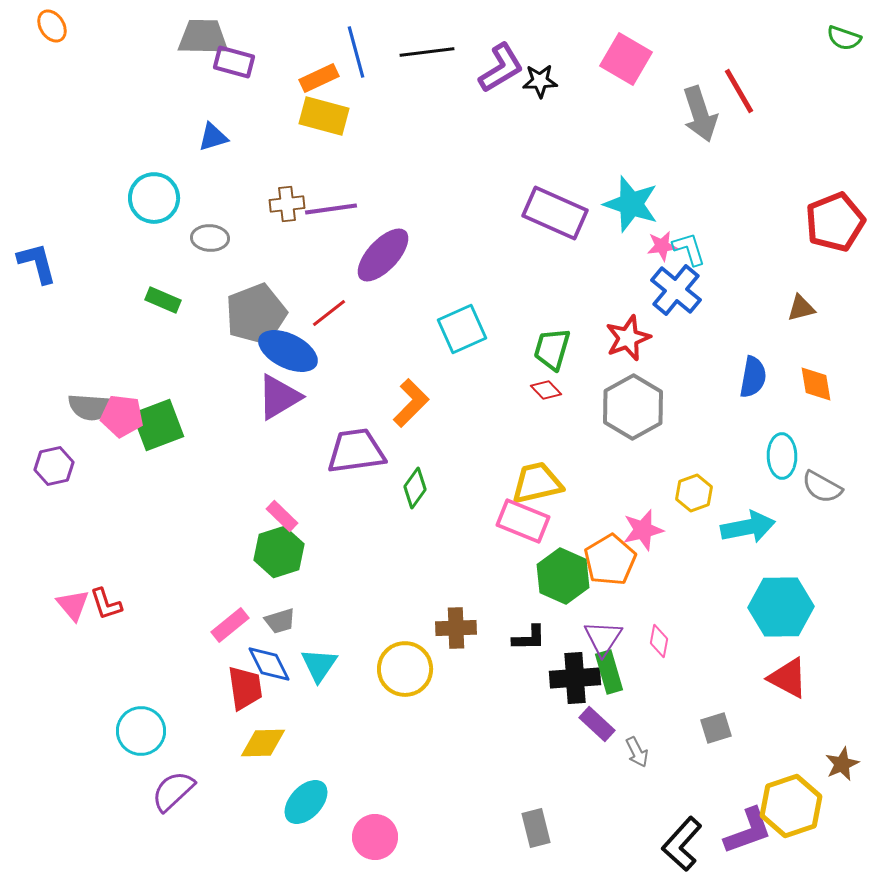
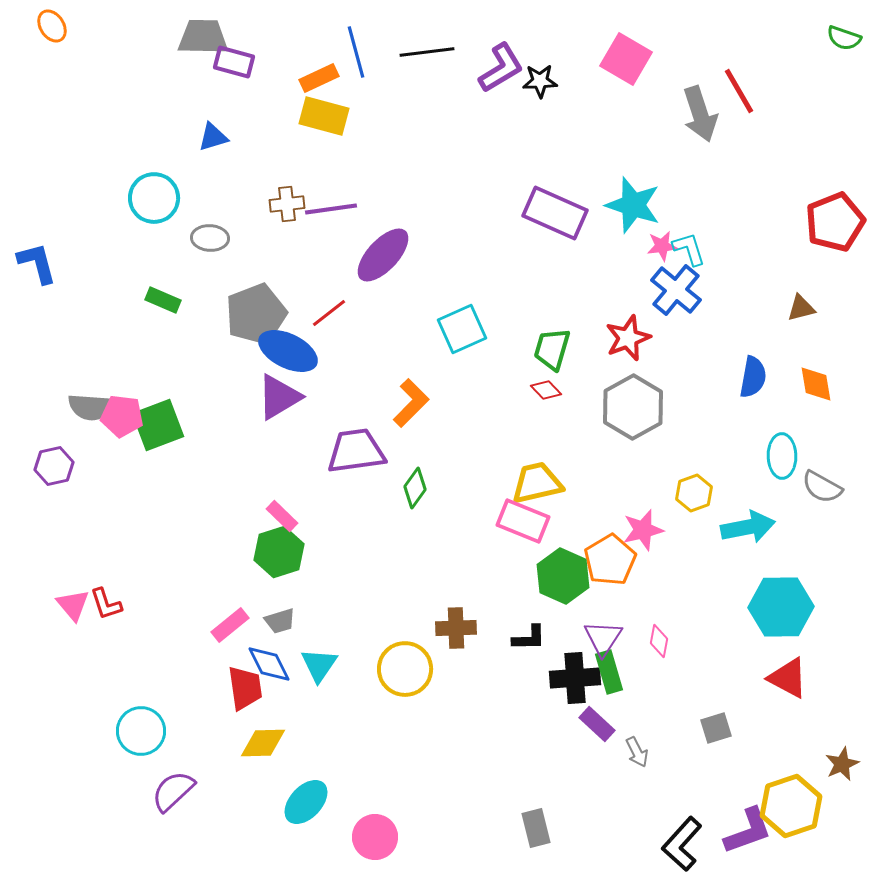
cyan star at (631, 204): moved 2 px right, 1 px down
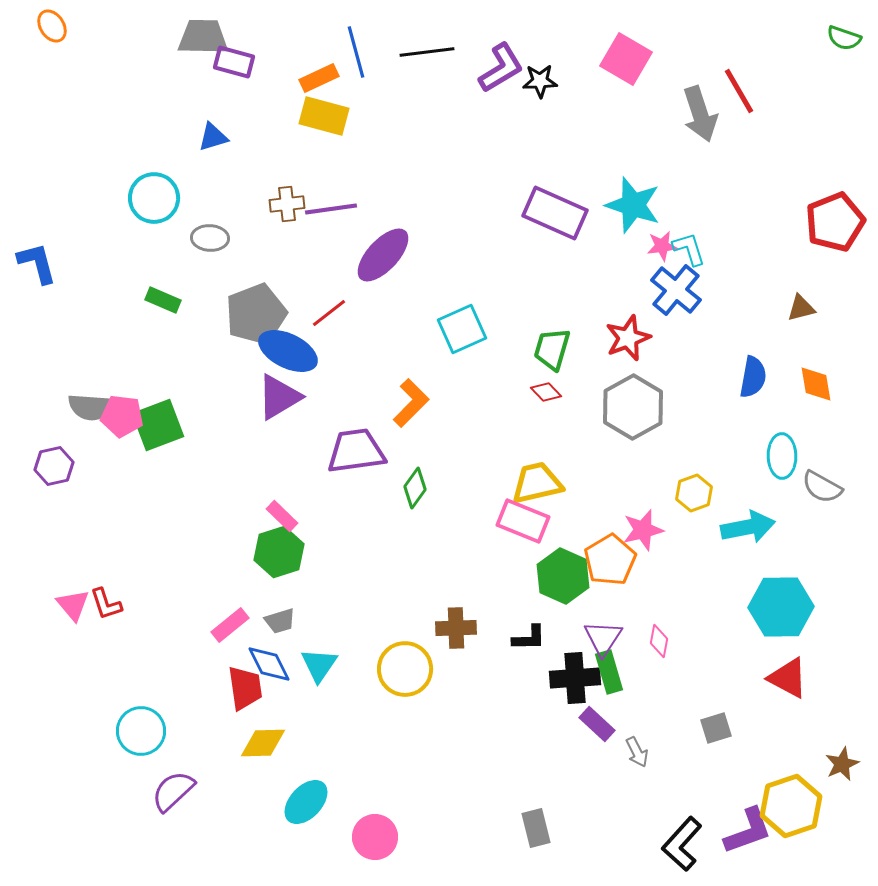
red diamond at (546, 390): moved 2 px down
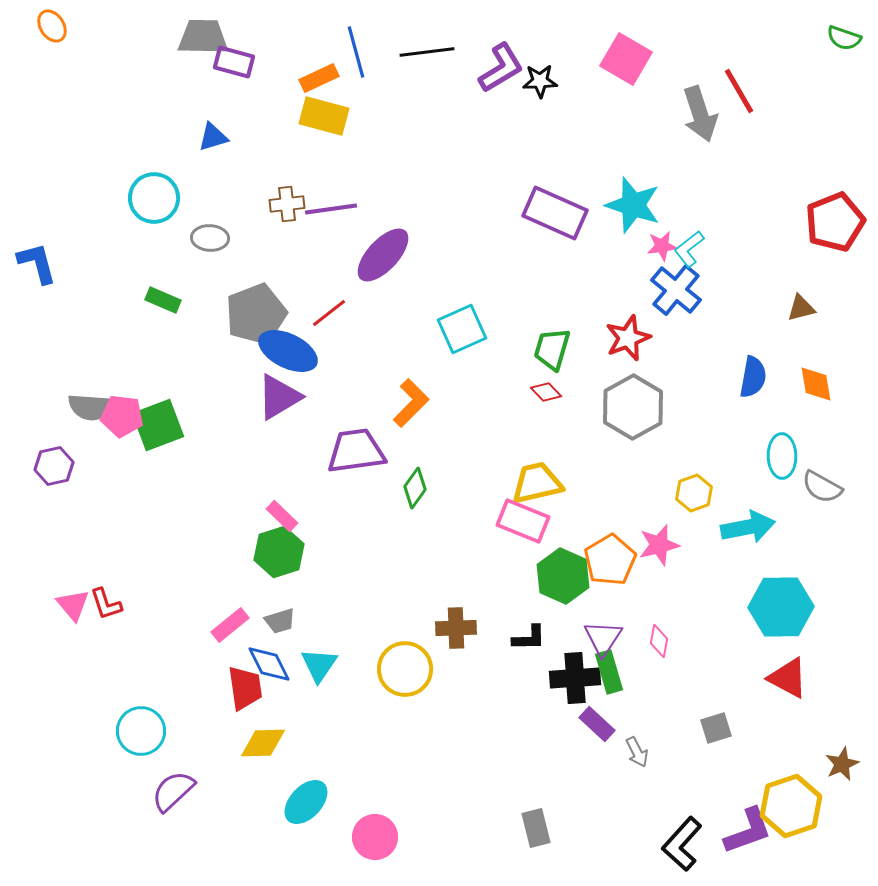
cyan L-shape at (689, 249): rotated 111 degrees counterclockwise
pink star at (643, 530): moved 16 px right, 15 px down
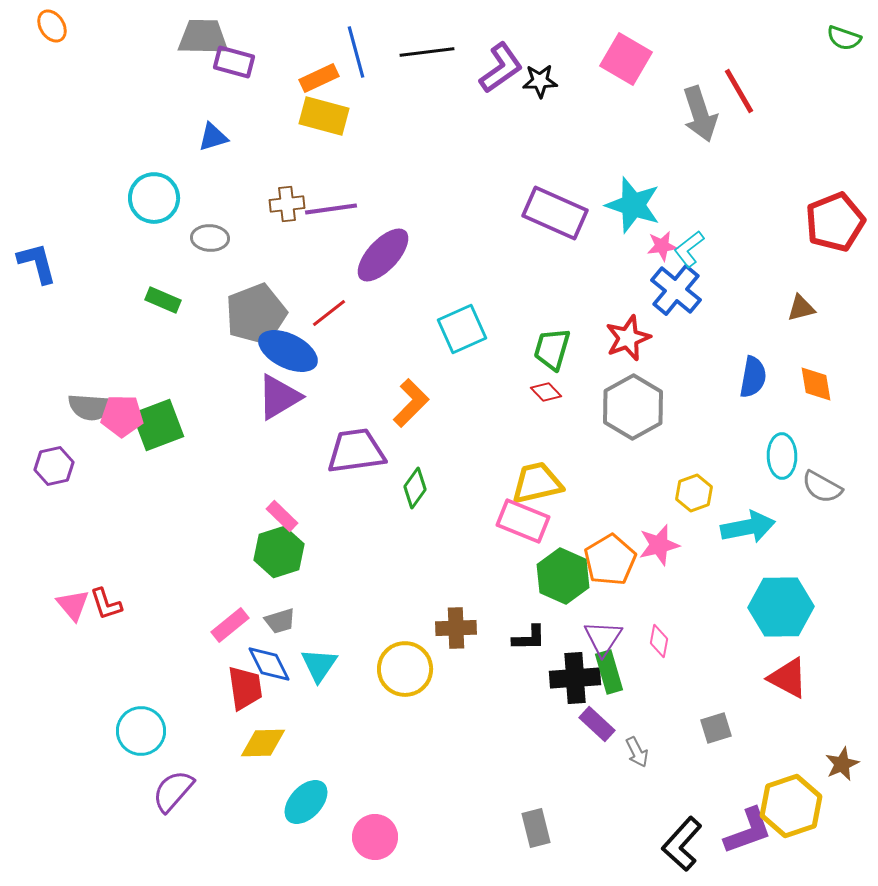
purple L-shape at (501, 68): rotated 4 degrees counterclockwise
pink pentagon at (122, 416): rotated 6 degrees counterclockwise
purple semicircle at (173, 791): rotated 6 degrees counterclockwise
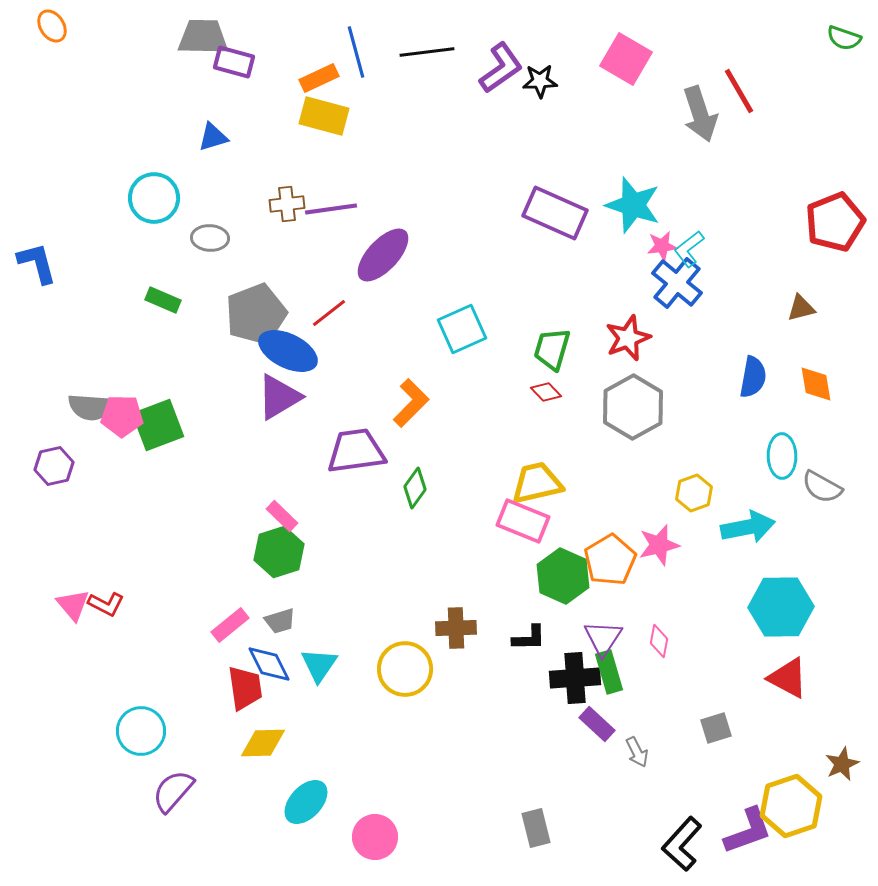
blue cross at (676, 290): moved 1 px right, 7 px up
red L-shape at (106, 604): rotated 45 degrees counterclockwise
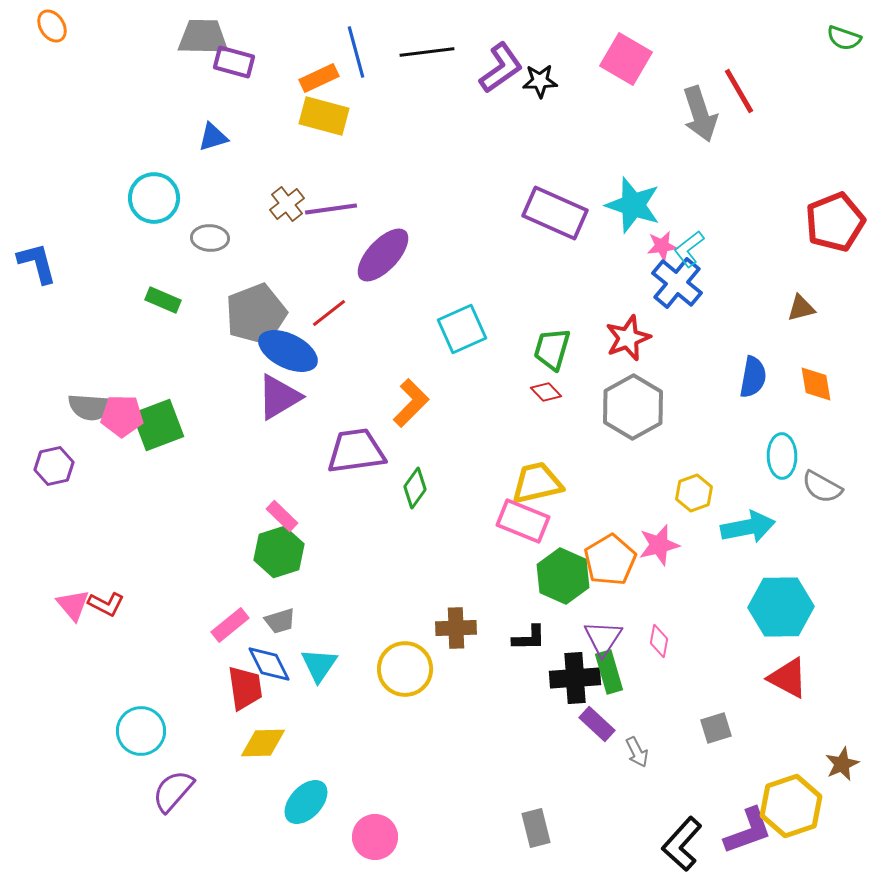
brown cross at (287, 204): rotated 32 degrees counterclockwise
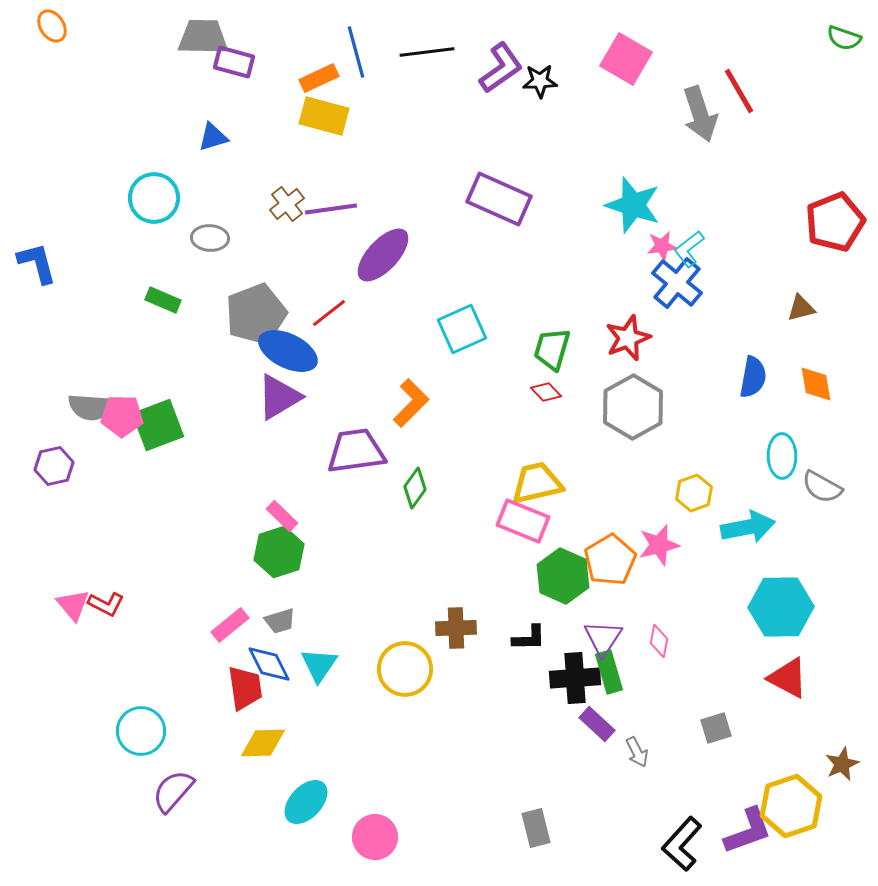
purple rectangle at (555, 213): moved 56 px left, 14 px up
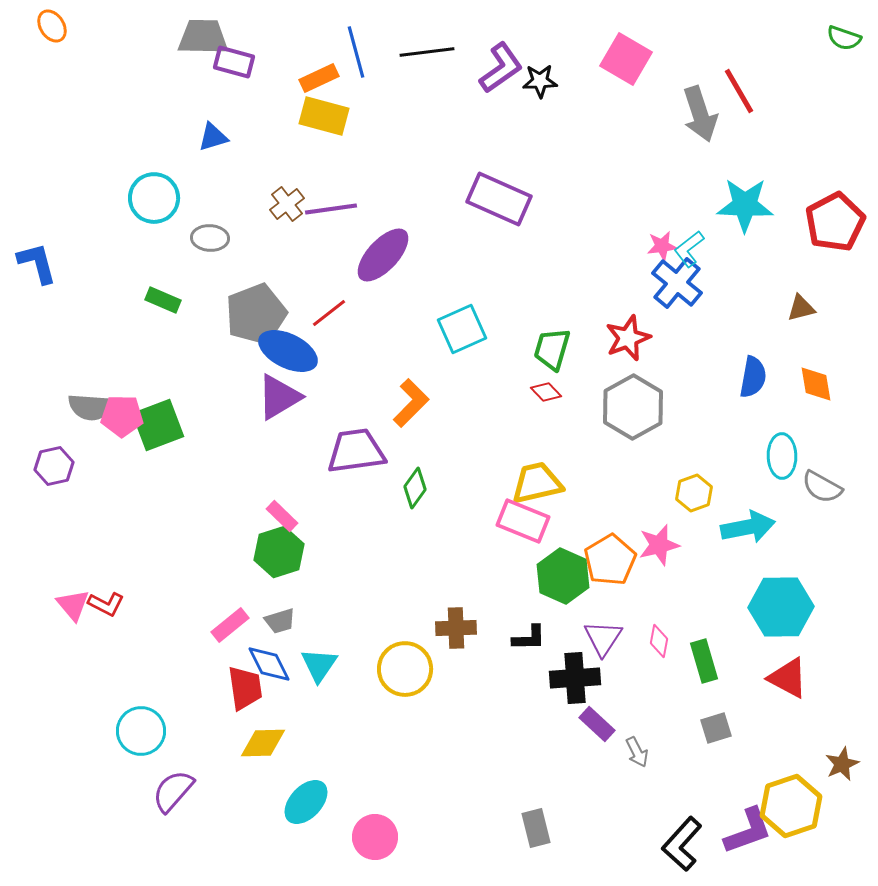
cyan star at (633, 205): moved 112 px right; rotated 16 degrees counterclockwise
red pentagon at (835, 222): rotated 6 degrees counterclockwise
green rectangle at (609, 672): moved 95 px right, 11 px up
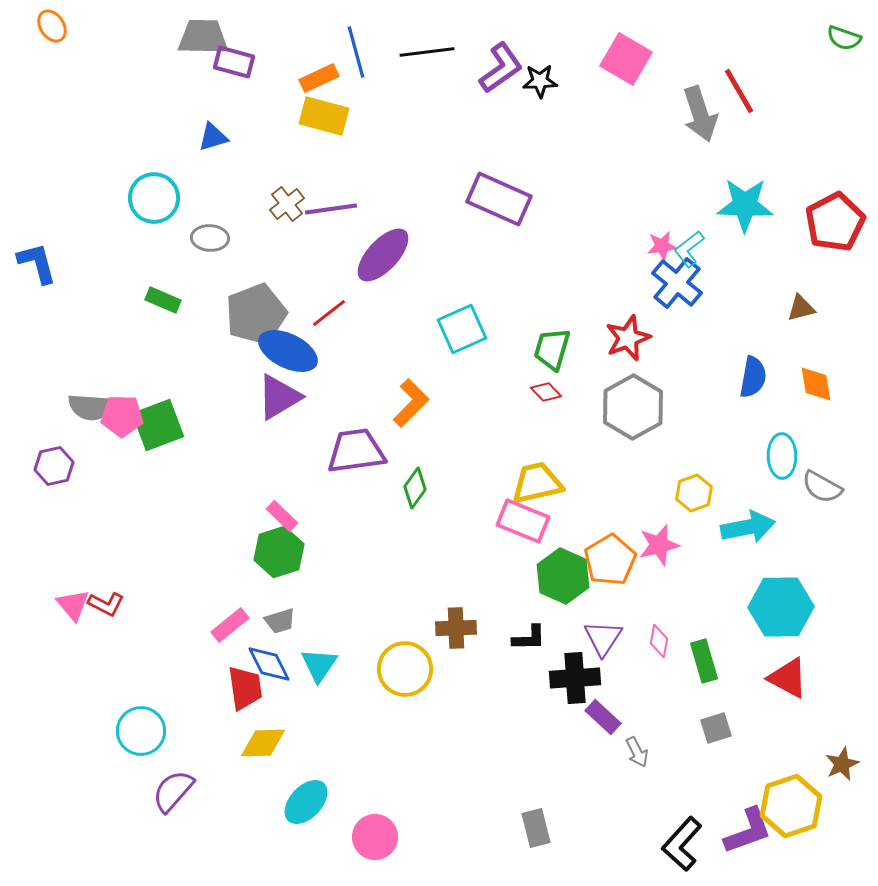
purple rectangle at (597, 724): moved 6 px right, 7 px up
